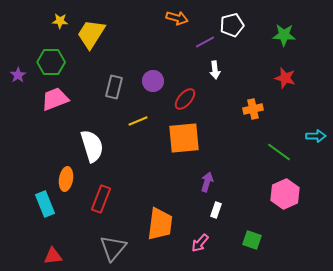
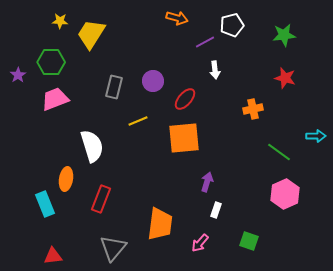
green star: rotated 10 degrees counterclockwise
green square: moved 3 px left, 1 px down
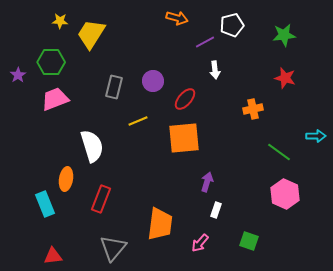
pink hexagon: rotated 12 degrees counterclockwise
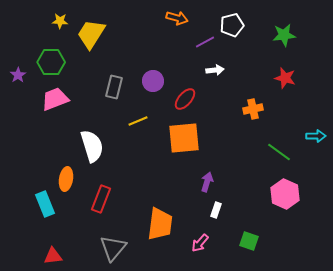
white arrow: rotated 90 degrees counterclockwise
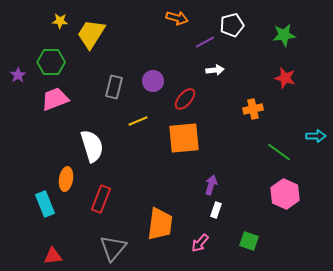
purple arrow: moved 4 px right, 3 px down
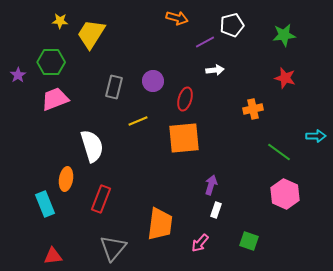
red ellipse: rotated 25 degrees counterclockwise
